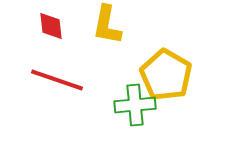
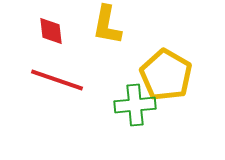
red diamond: moved 5 px down
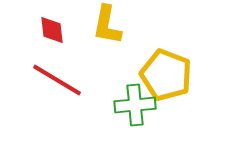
red diamond: moved 1 px right, 1 px up
yellow pentagon: rotated 9 degrees counterclockwise
red line: rotated 12 degrees clockwise
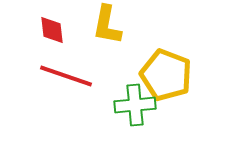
red line: moved 9 px right, 4 px up; rotated 12 degrees counterclockwise
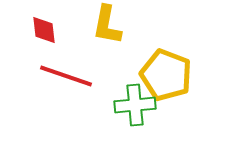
red diamond: moved 8 px left
